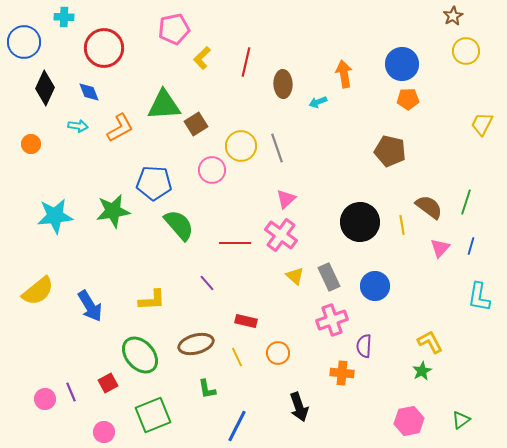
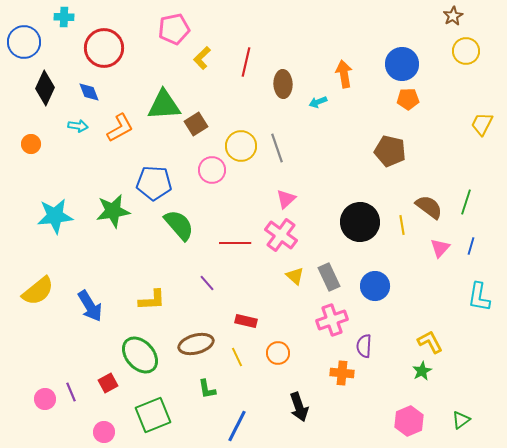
pink hexagon at (409, 421): rotated 12 degrees counterclockwise
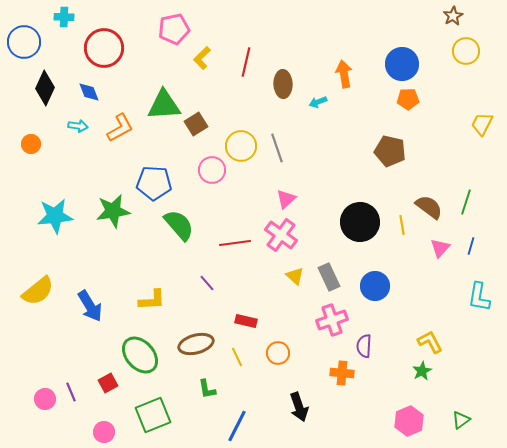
red line at (235, 243): rotated 8 degrees counterclockwise
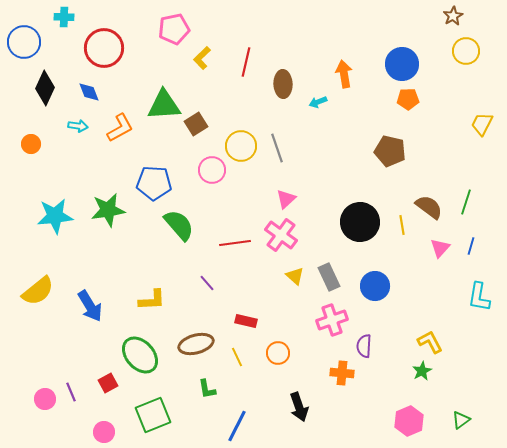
green star at (113, 211): moved 5 px left, 1 px up
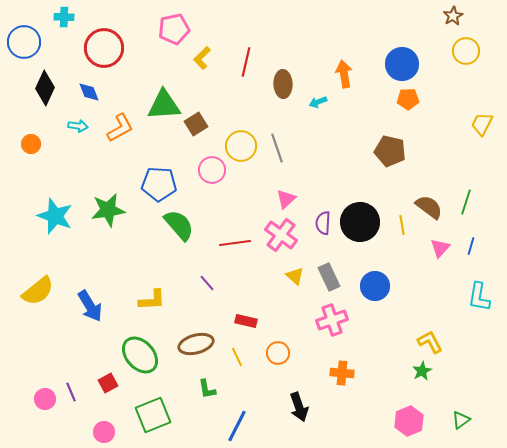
blue pentagon at (154, 183): moved 5 px right, 1 px down
cyan star at (55, 216): rotated 27 degrees clockwise
purple semicircle at (364, 346): moved 41 px left, 123 px up
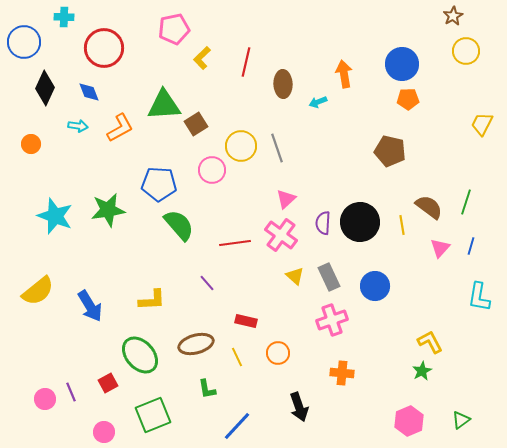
blue line at (237, 426): rotated 16 degrees clockwise
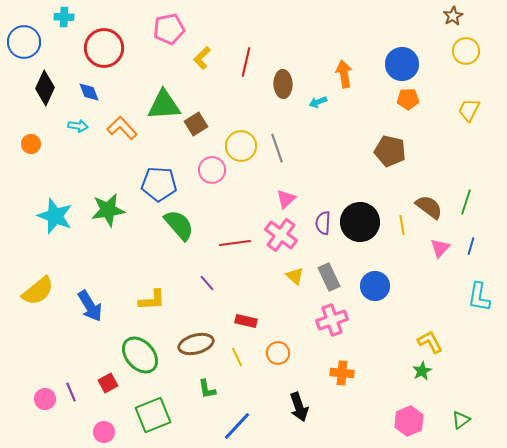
pink pentagon at (174, 29): moved 5 px left
yellow trapezoid at (482, 124): moved 13 px left, 14 px up
orange L-shape at (120, 128): moved 2 px right; rotated 104 degrees counterclockwise
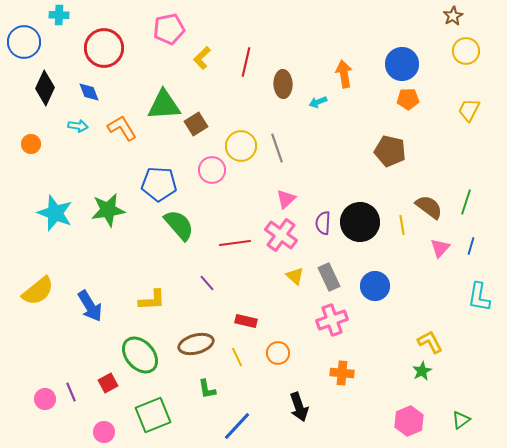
cyan cross at (64, 17): moved 5 px left, 2 px up
orange L-shape at (122, 128): rotated 12 degrees clockwise
cyan star at (55, 216): moved 3 px up
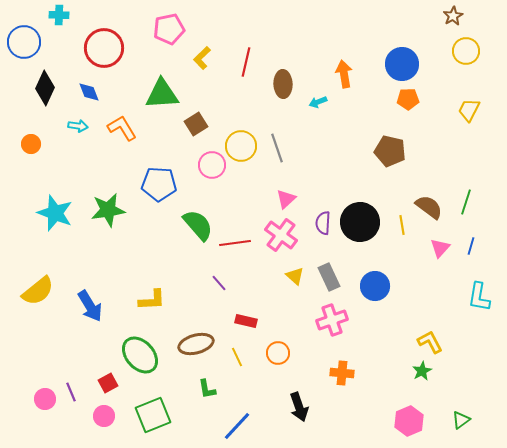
green triangle at (164, 105): moved 2 px left, 11 px up
pink circle at (212, 170): moved 5 px up
green semicircle at (179, 225): moved 19 px right
purple line at (207, 283): moved 12 px right
pink circle at (104, 432): moved 16 px up
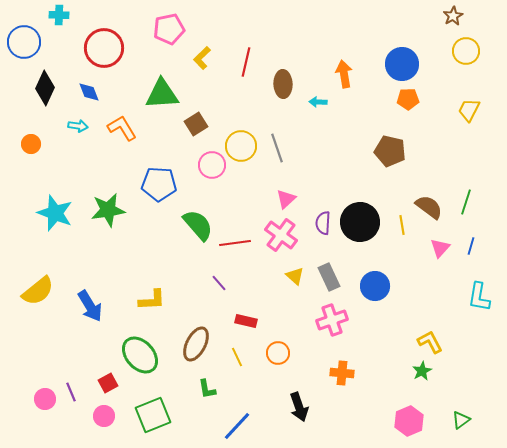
cyan arrow at (318, 102): rotated 24 degrees clockwise
brown ellipse at (196, 344): rotated 48 degrees counterclockwise
